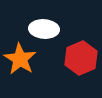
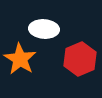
red hexagon: moved 1 px left, 1 px down
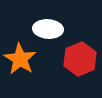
white ellipse: moved 4 px right
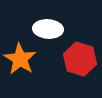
red hexagon: rotated 20 degrees counterclockwise
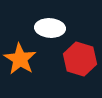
white ellipse: moved 2 px right, 1 px up
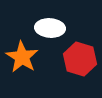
orange star: moved 2 px right, 2 px up
